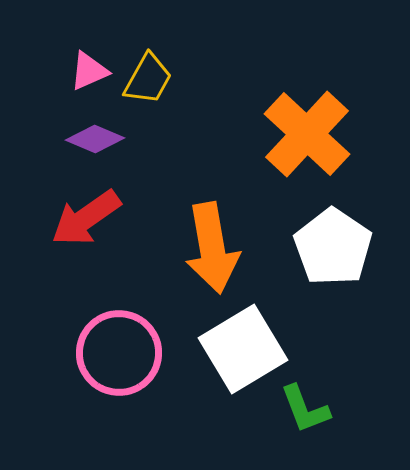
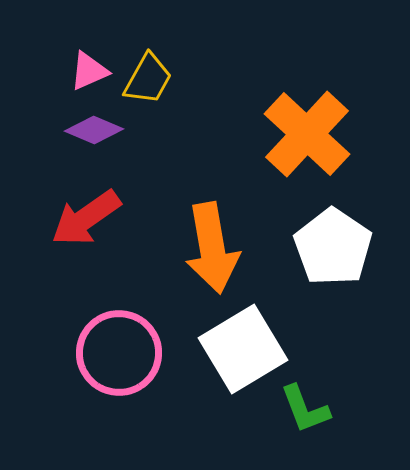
purple diamond: moved 1 px left, 9 px up
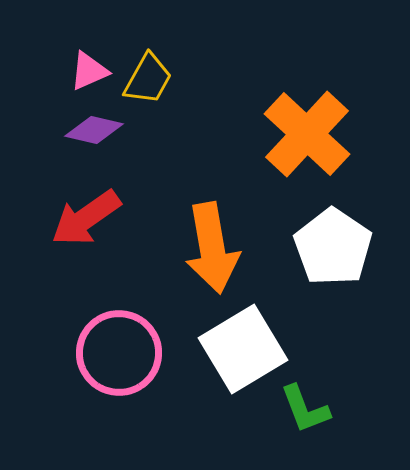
purple diamond: rotated 10 degrees counterclockwise
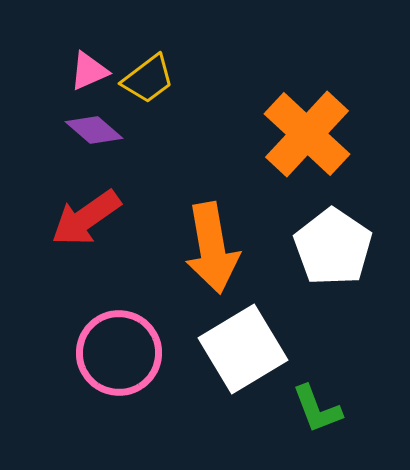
yellow trapezoid: rotated 24 degrees clockwise
purple diamond: rotated 28 degrees clockwise
green L-shape: moved 12 px right
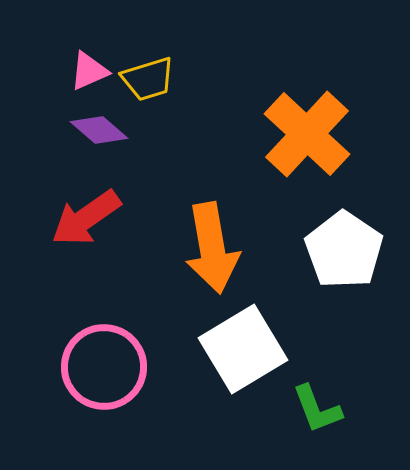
yellow trapezoid: rotated 20 degrees clockwise
purple diamond: moved 5 px right
white pentagon: moved 11 px right, 3 px down
pink circle: moved 15 px left, 14 px down
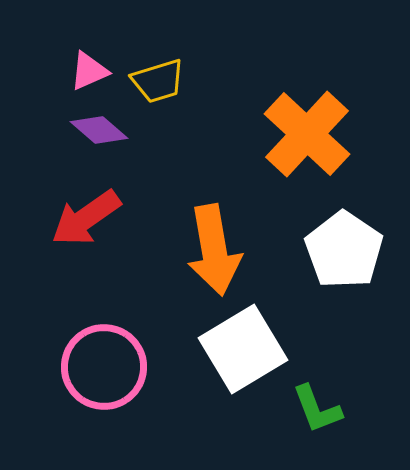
yellow trapezoid: moved 10 px right, 2 px down
orange arrow: moved 2 px right, 2 px down
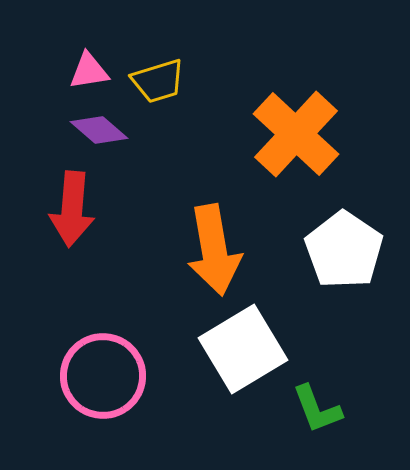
pink triangle: rotated 15 degrees clockwise
orange cross: moved 11 px left
red arrow: moved 14 px left, 9 px up; rotated 50 degrees counterclockwise
pink circle: moved 1 px left, 9 px down
